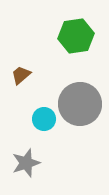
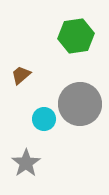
gray star: rotated 16 degrees counterclockwise
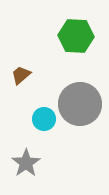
green hexagon: rotated 12 degrees clockwise
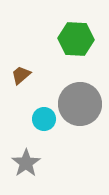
green hexagon: moved 3 px down
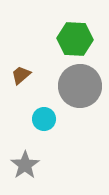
green hexagon: moved 1 px left
gray circle: moved 18 px up
gray star: moved 1 px left, 2 px down
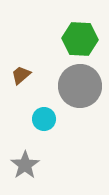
green hexagon: moved 5 px right
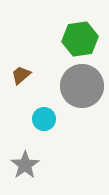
green hexagon: rotated 12 degrees counterclockwise
gray circle: moved 2 px right
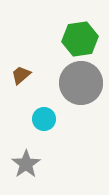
gray circle: moved 1 px left, 3 px up
gray star: moved 1 px right, 1 px up
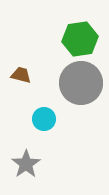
brown trapezoid: rotated 55 degrees clockwise
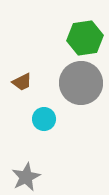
green hexagon: moved 5 px right, 1 px up
brown trapezoid: moved 1 px right, 7 px down; rotated 140 degrees clockwise
gray star: moved 13 px down; rotated 8 degrees clockwise
